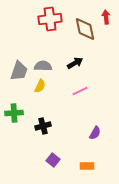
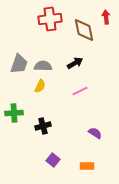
brown diamond: moved 1 px left, 1 px down
gray trapezoid: moved 7 px up
purple semicircle: rotated 88 degrees counterclockwise
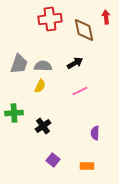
black cross: rotated 21 degrees counterclockwise
purple semicircle: rotated 120 degrees counterclockwise
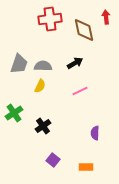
green cross: rotated 30 degrees counterclockwise
orange rectangle: moved 1 px left, 1 px down
